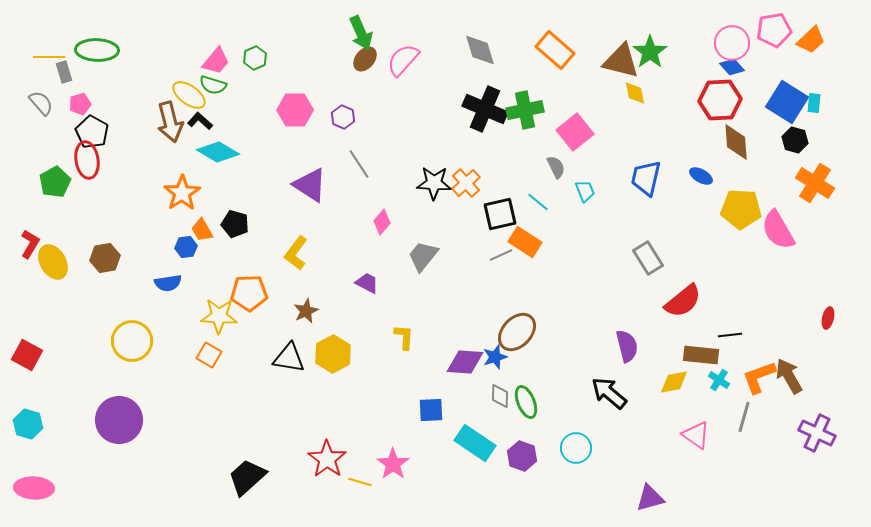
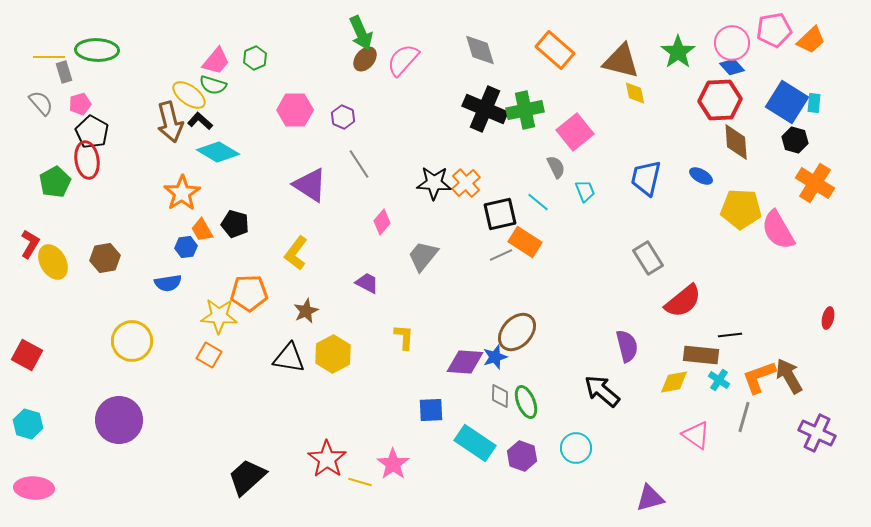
green star at (650, 52): moved 28 px right
black arrow at (609, 393): moved 7 px left, 2 px up
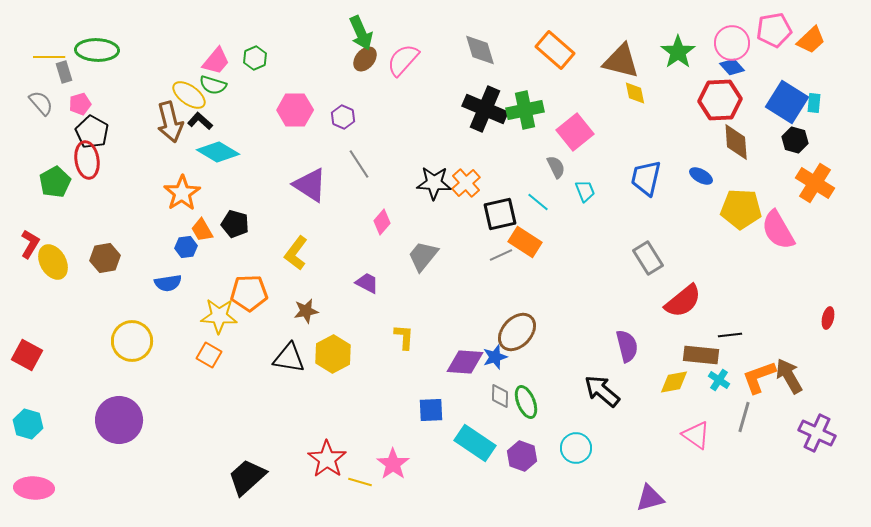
brown star at (306, 311): rotated 15 degrees clockwise
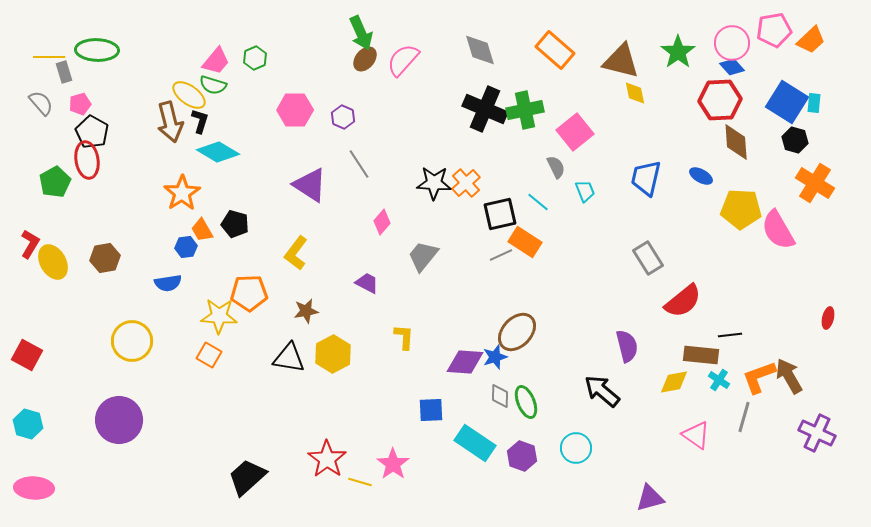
black L-shape at (200, 121): rotated 65 degrees clockwise
